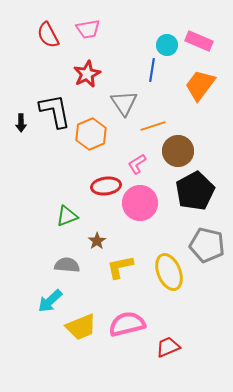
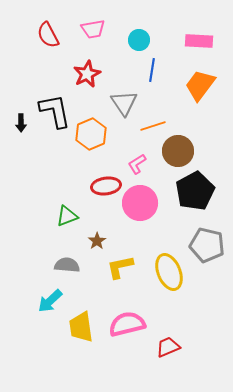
pink trapezoid: moved 5 px right
pink rectangle: rotated 20 degrees counterclockwise
cyan circle: moved 28 px left, 5 px up
yellow trapezoid: rotated 104 degrees clockwise
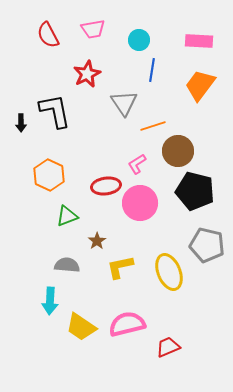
orange hexagon: moved 42 px left, 41 px down; rotated 12 degrees counterclockwise
black pentagon: rotated 30 degrees counterclockwise
cyan arrow: rotated 44 degrees counterclockwise
yellow trapezoid: rotated 48 degrees counterclockwise
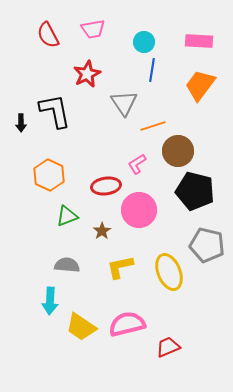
cyan circle: moved 5 px right, 2 px down
pink circle: moved 1 px left, 7 px down
brown star: moved 5 px right, 10 px up
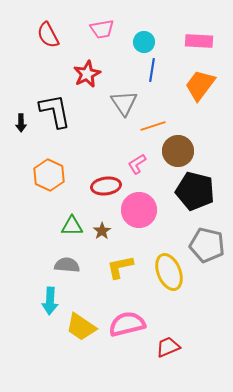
pink trapezoid: moved 9 px right
green triangle: moved 5 px right, 10 px down; rotated 20 degrees clockwise
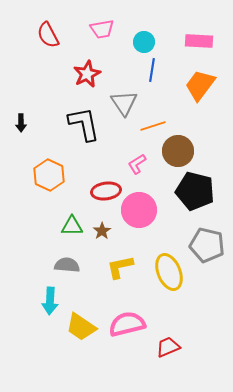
black L-shape: moved 29 px right, 13 px down
red ellipse: moved 5 px down
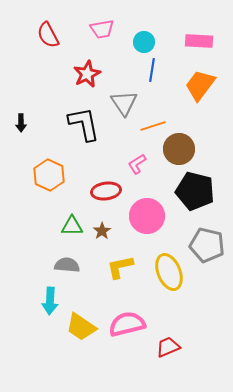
brown circle: moved 1 px right, 2 px up
pink circle: moved 8 px right, 6 px down
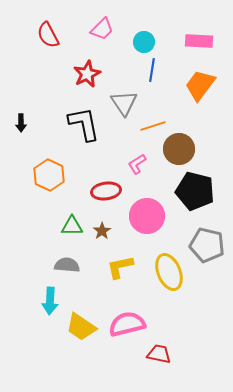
pink trapezoid: rotated 35 degrees counterclockwise
red trapezoid: moved 9 px left, 7 px down; rotated 35 degrees clockwise
